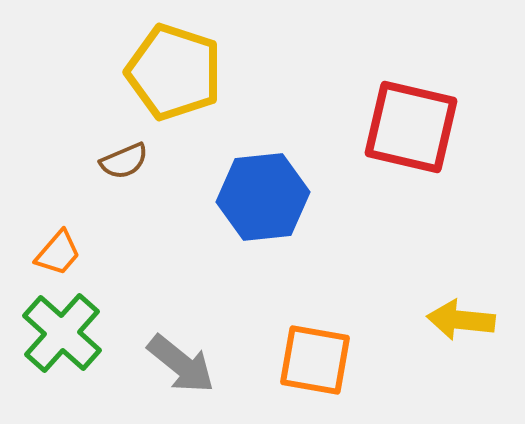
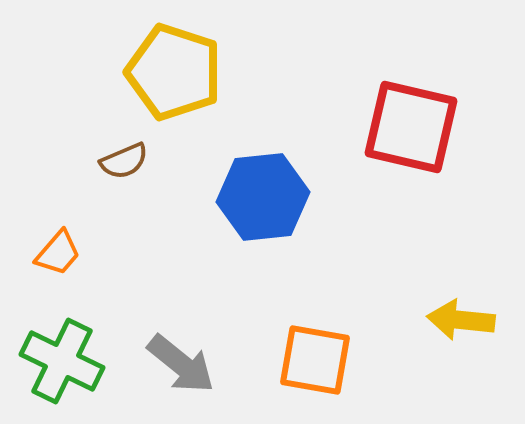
green cross: moved 28 px down; rotated 16 degrees counterclockwise
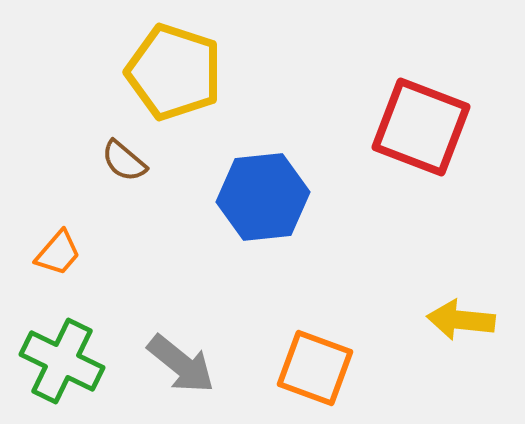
red square: moved 10 px right; rotated 8 degrees clockwise
brown semicircle: rotated 63 degrees clockwise
orange square: moved 8 px down; rotated 10 degrees clockwise
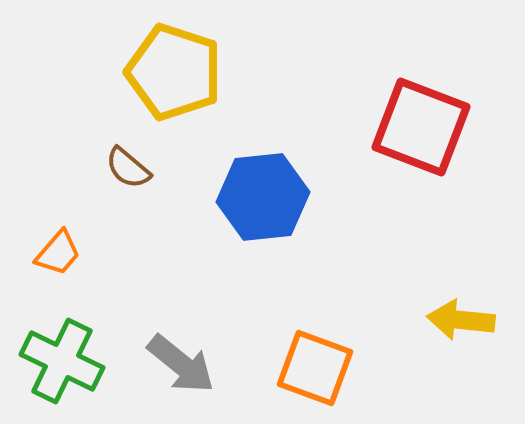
brown semicircle: moved 4 px right, 7 px down
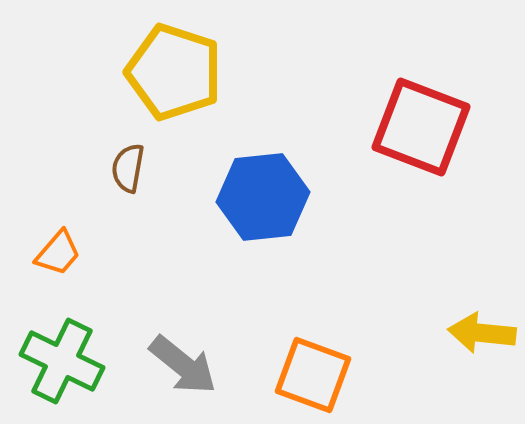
brown semicircle: rotated 60 degrees clockwise
yellow arrow: moved 21 px right, 13 px down
gray arrow: moved 2 px right, 1 px down
orange square: moved 2 px left, 7 px down
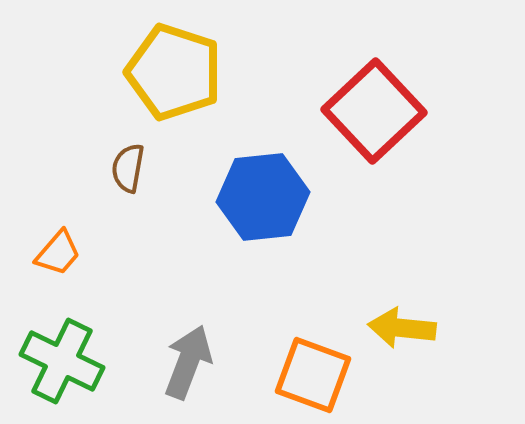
red square: moved 47 px left, 16 px up; rotated 26 degrees clockwise
yellow arrow: moved 80 px left, 5 px up
gray arrow: moved 5 px right, 3 px up; rotated 108 degrees counterclockwise
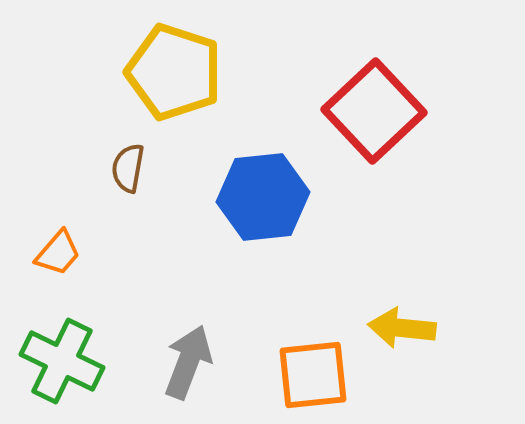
orange square: rotated 26 degrees counterclockwise
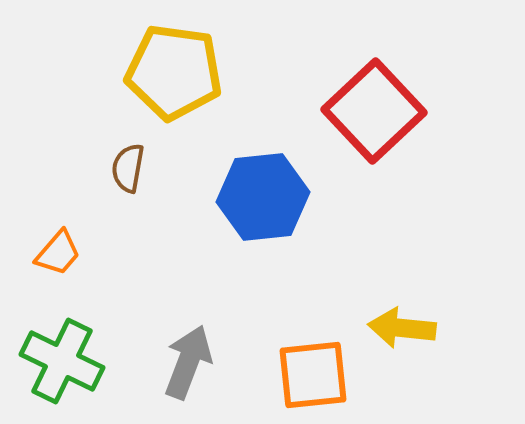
yellow pentagon: rotated 10 degrees counterclockwise
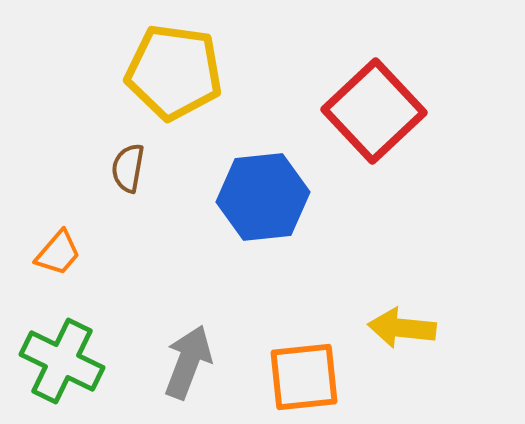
orange square: moved 9 px left, 2 px down
